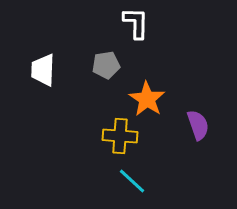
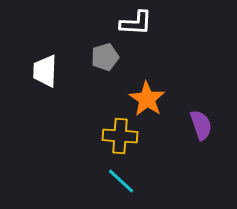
white L-shape: rotated 92 degrees clockwise
gray pentagon: moved 1 px left, 8 px up; rotated 8 degrees counterclockwise
white trapezoid: moved 2 px right, 1 px down
purple semicircle: moved 3 px right
cyan line: moved 11 px left
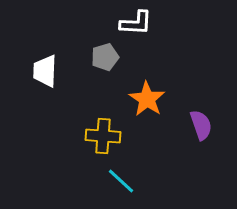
yellow cross: moved 17 px left
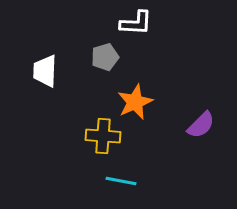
orange star: moved 12 px left, 3 px down; rotated 15 degrees clockwise
purple semicircle: rotated 64 degrees clockwise
cyan line: rotated 32 degrees counterclockwise
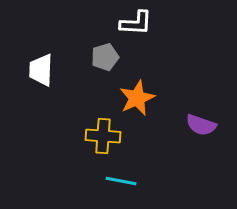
white trapezoid: moved 4 px left, 1 px up
orange star: moved 2 px right, 4 px up
purple semicircle: rotated 64 degrees clockwise
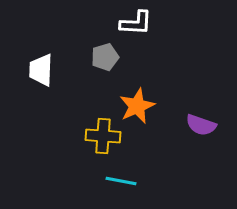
orange star: moved 8 px down
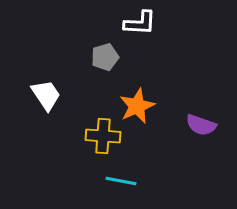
white L-shape: moved 4 px right
white trapezoid: moved 5 px right, 25 px down; rotated 144 degrees clockwise
